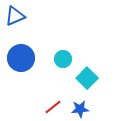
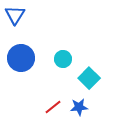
blue triangle: moved 1 px up; rotated 35 degrees counterclockwise
cyan square: moved 2 px right
blue star: moved 1 px left, 2 px up
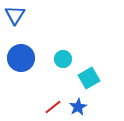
cyan square: rotated 15 degrees clockwise
blue star: moved 1 px left; rotated 24 degrees counterclockwise
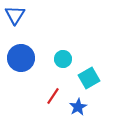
red line: moved 11 px up; rotated 18 degrees counterclockwise
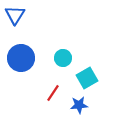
cyan circle: moved 1 px up
cyan square: moved 2 px left
red line: moved 3 px up
blue star: moved 1 px right, 2 px up; rotated 24 degrees clockwise
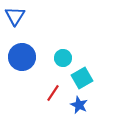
blue triangle: moved 1 px down
blue circle: moved 1 px right, 1 px up
cyan square: moved 5 px left
blue star: rotated 30 degrees clockwise
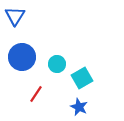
cyan circle: moved 6 px left, 6 px down
red line: moved 17 px left, 1 px down
blue star: moved 2 px down
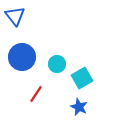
blue triangle: rotated 10 degrees counterclockwise
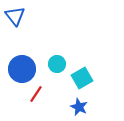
blue circle: moved 12 px down
